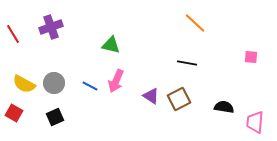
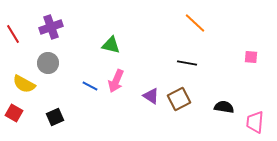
gray circle: moved 6 px left, 20 px up
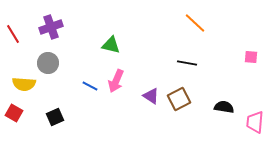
yellow semicircle: rotated 25 degrees counterclockwise
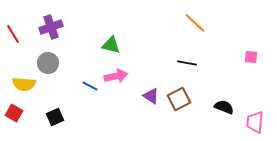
pink arrow: moved 5 px up; rotated 125 degrees counterclockwise
black semicircle: rotated 12 degrees clockwise
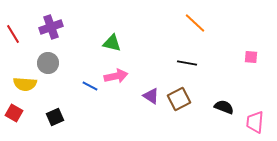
green triangle: moved 1 px right, 2 px up
yellow semicircle: moved 1 px right
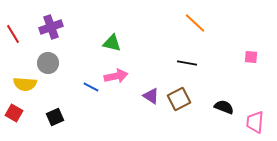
blue line: moved 1 px right, 1 px down
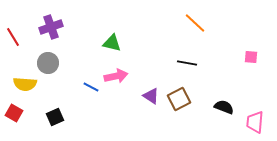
red line: moved 3 px down
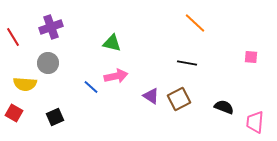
blue line: rotated 14 degrees clockwise
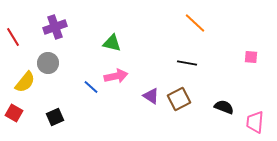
purple cross: moved 4 px right
yellow semicircle: moved 2 px up; rotated 55 degrees counterclockwise
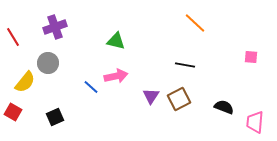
green triangle: moved 4 px right, 2 px up
black line: moved 2 px left, 2 px down
purple triangle: rotated 30 degrees clockwise
red square: moved 1 px left, 1 px up
